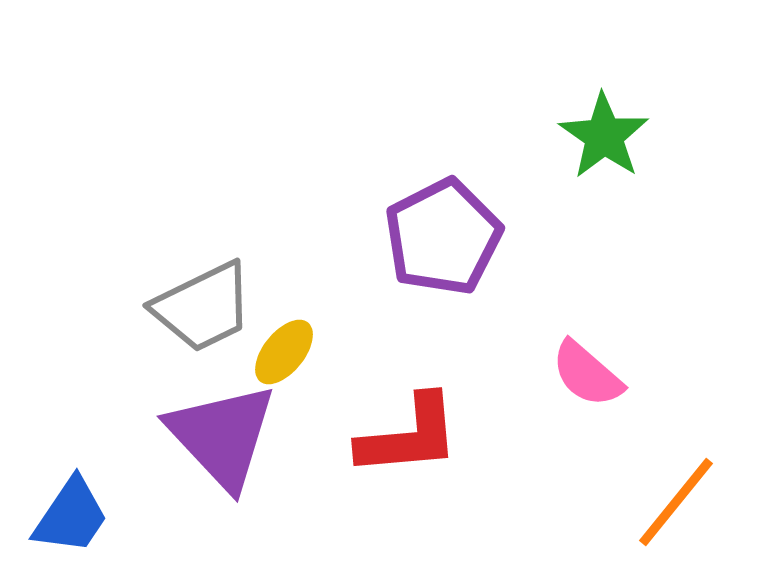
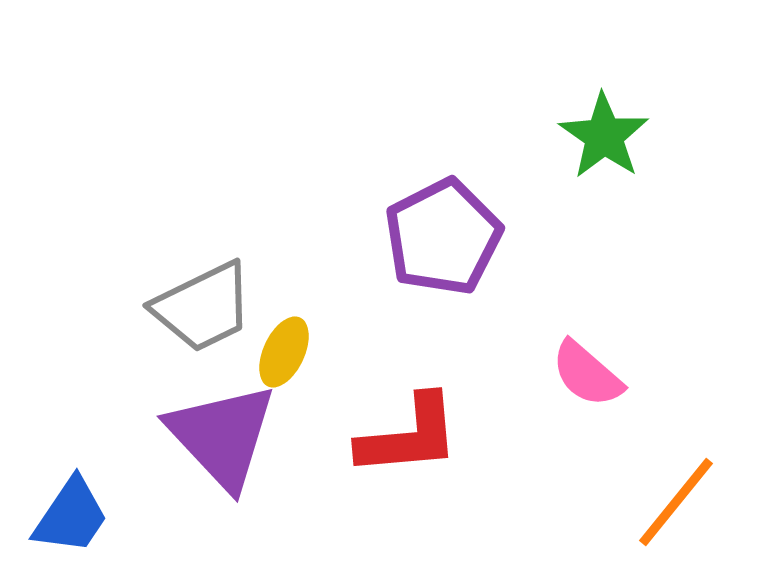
yellow ellipse: rotated 14 degrees counterclockwise
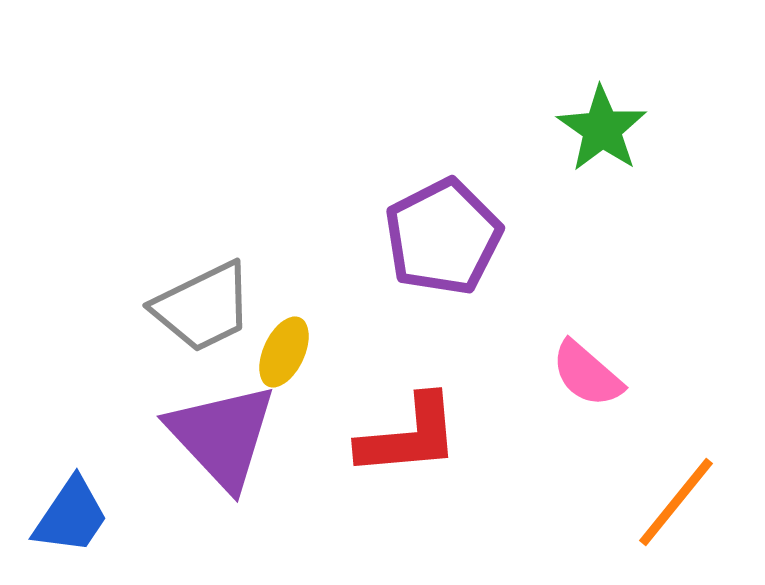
green star: moved 2 px left, 7 px up
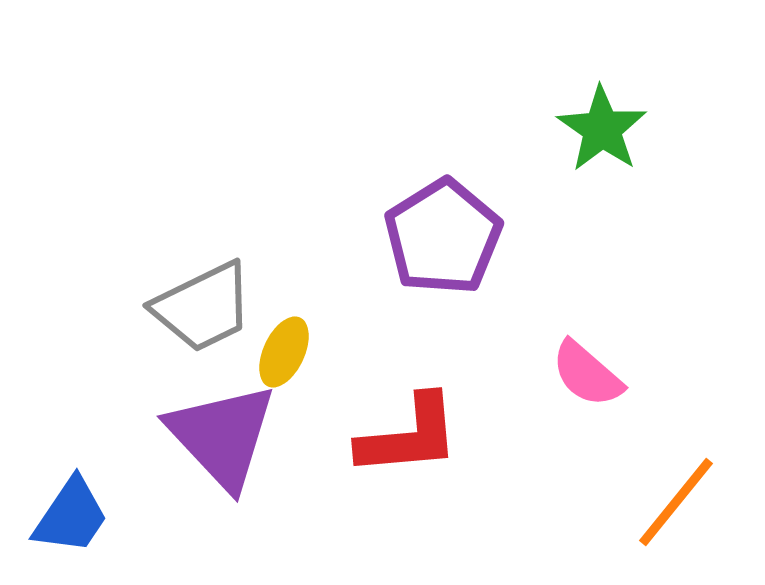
purple pentagon: rotated 5 degrees counterclockwise
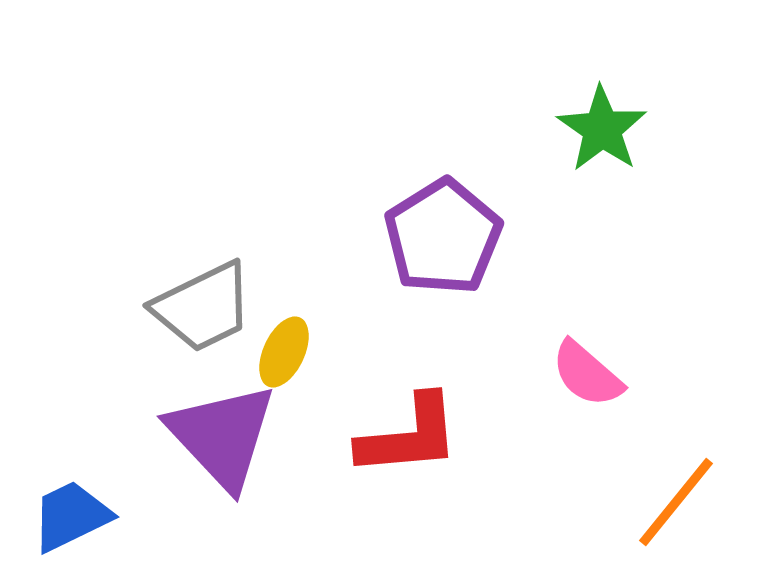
blue trapezoid: rotated 150 degrees counterclockwise
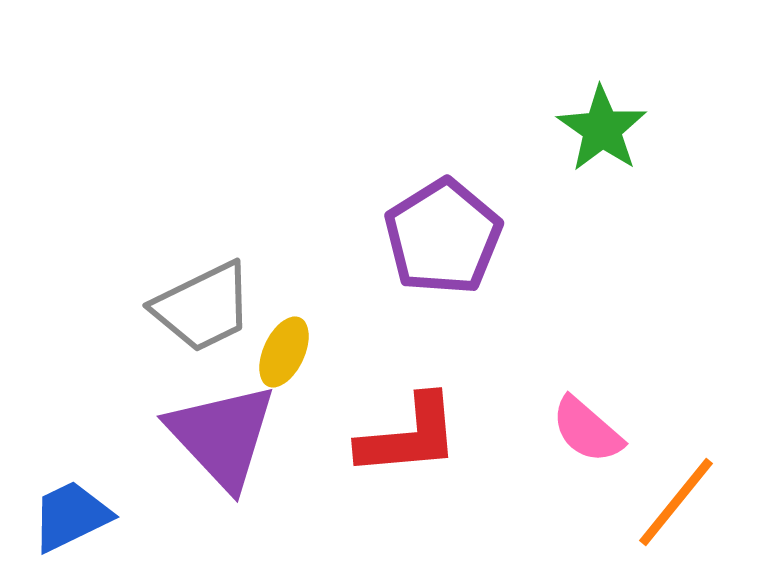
pink semicircle: moved 56 px down
